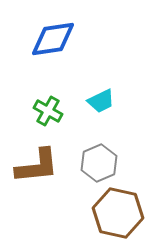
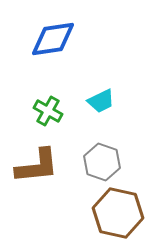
gray hexagon: moved 3 px right, 1 px up; rotated 18 degrees counterclockwise
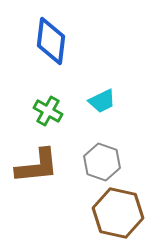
blue diamond: moved 2 px left, 2 px down; rotated 75 degrees counterclockwise
cyan trapezoid: moved 1 px right
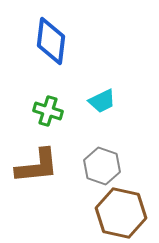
green cross: rotated 12 degrees counterclockwise
gray hexagon: moved 4 px down
brown hexagon: moved 3 px right
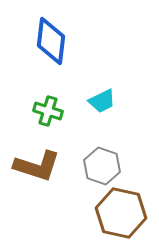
brown L-shape: rotated 24 degrees clockwise
